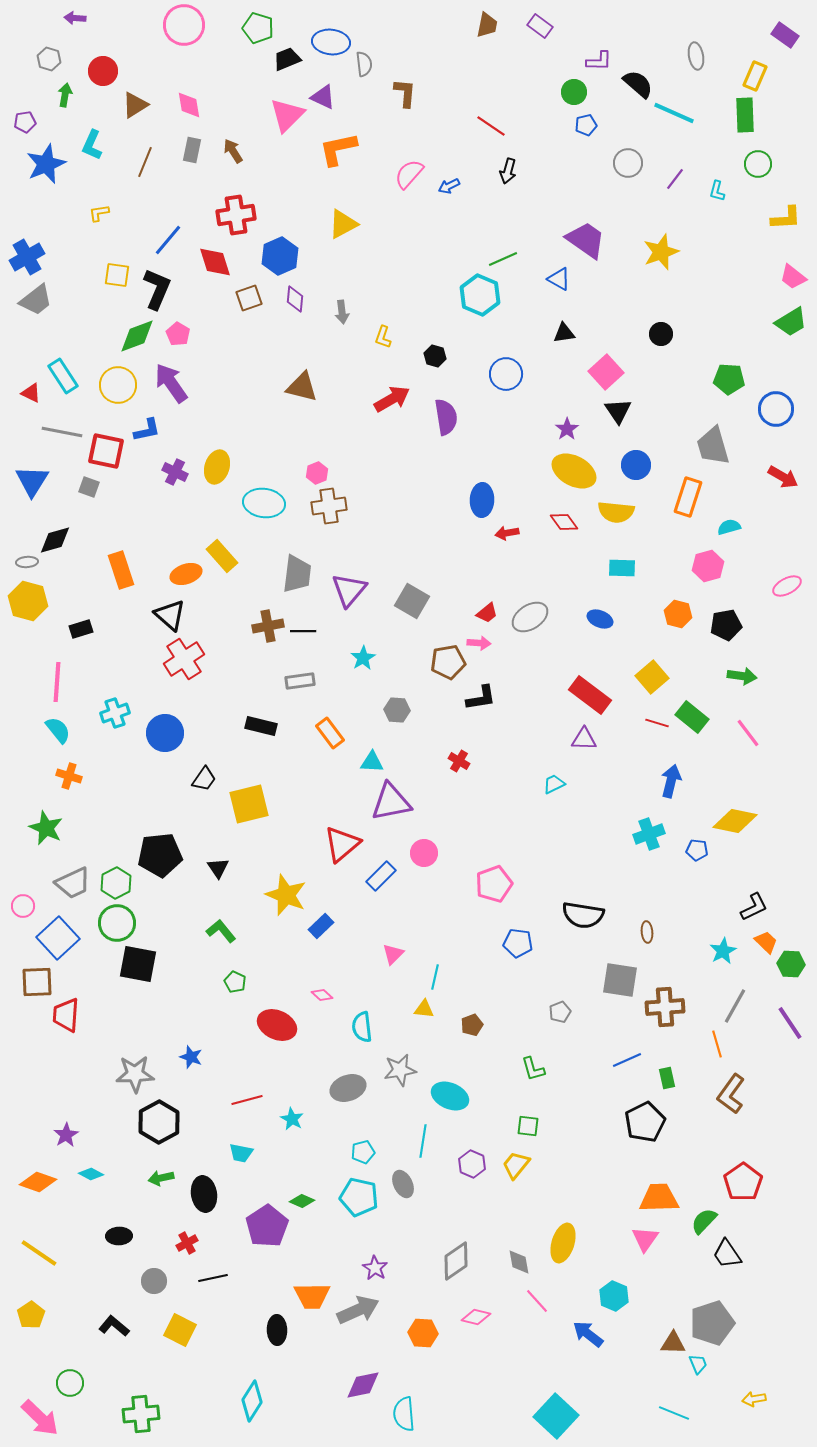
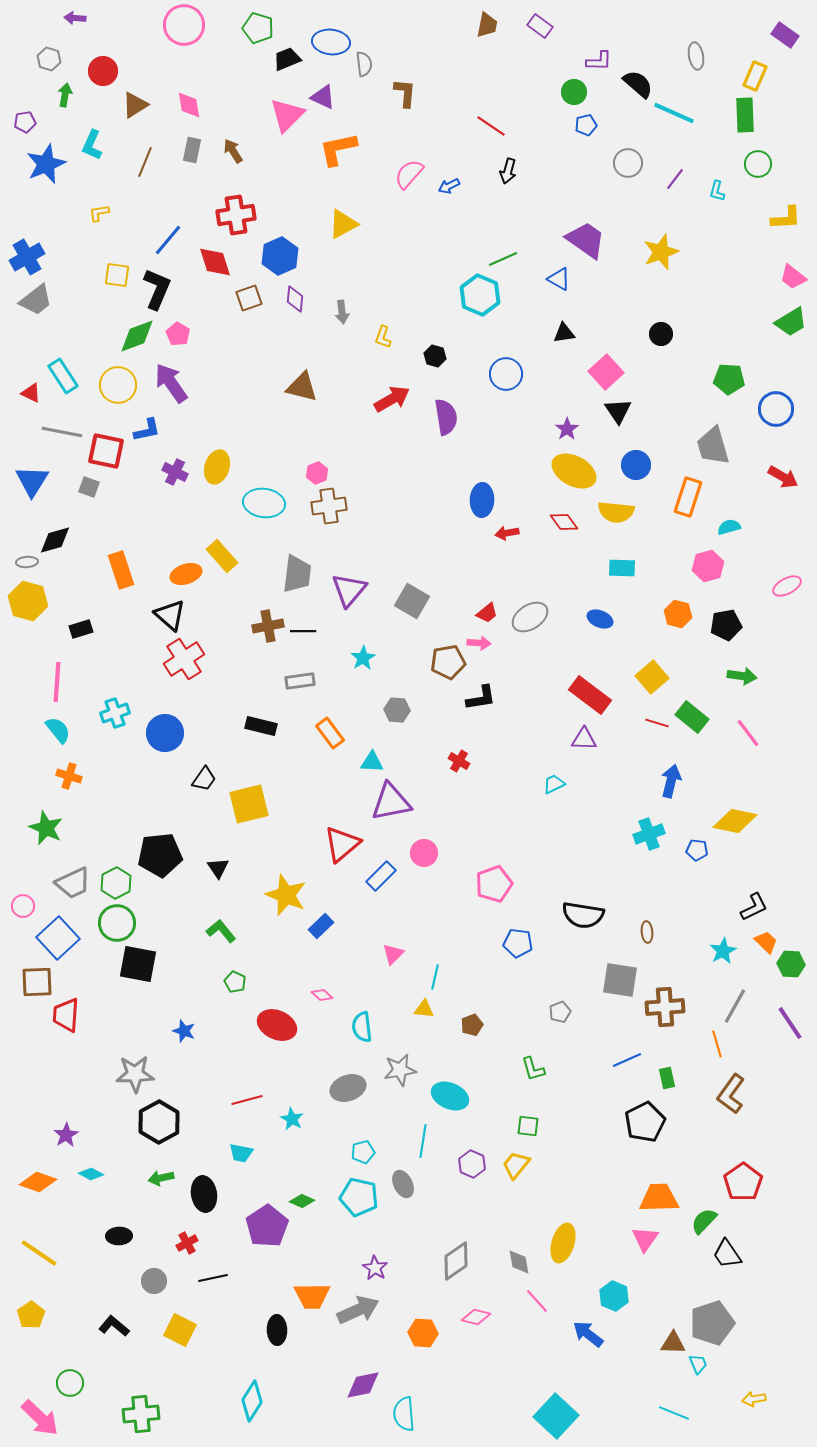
blue star at (191, 1057): moved 7 px left, 26 px up
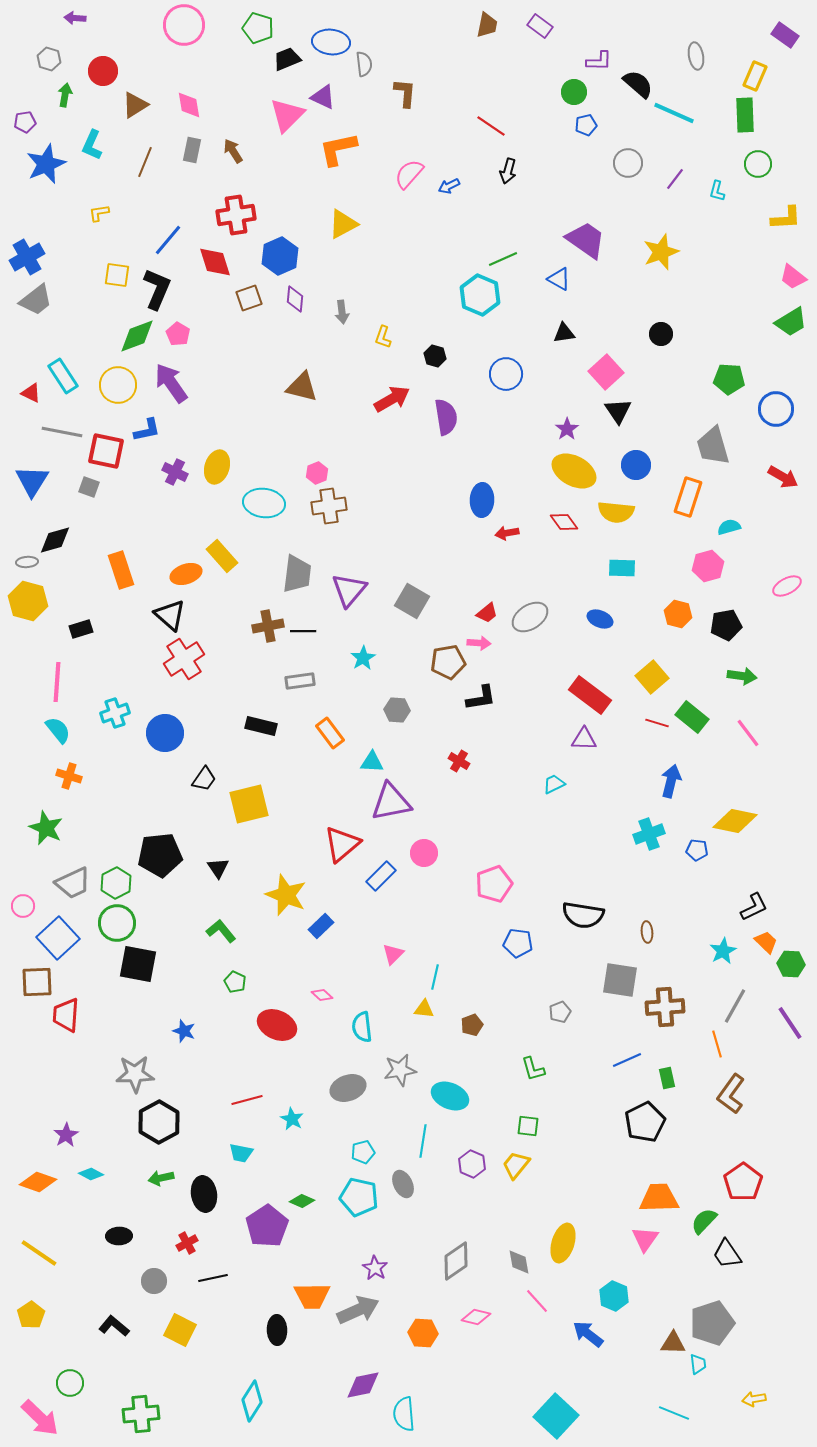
cyan trapezoid at (698, 1364): rotated 15 degrees clockwise
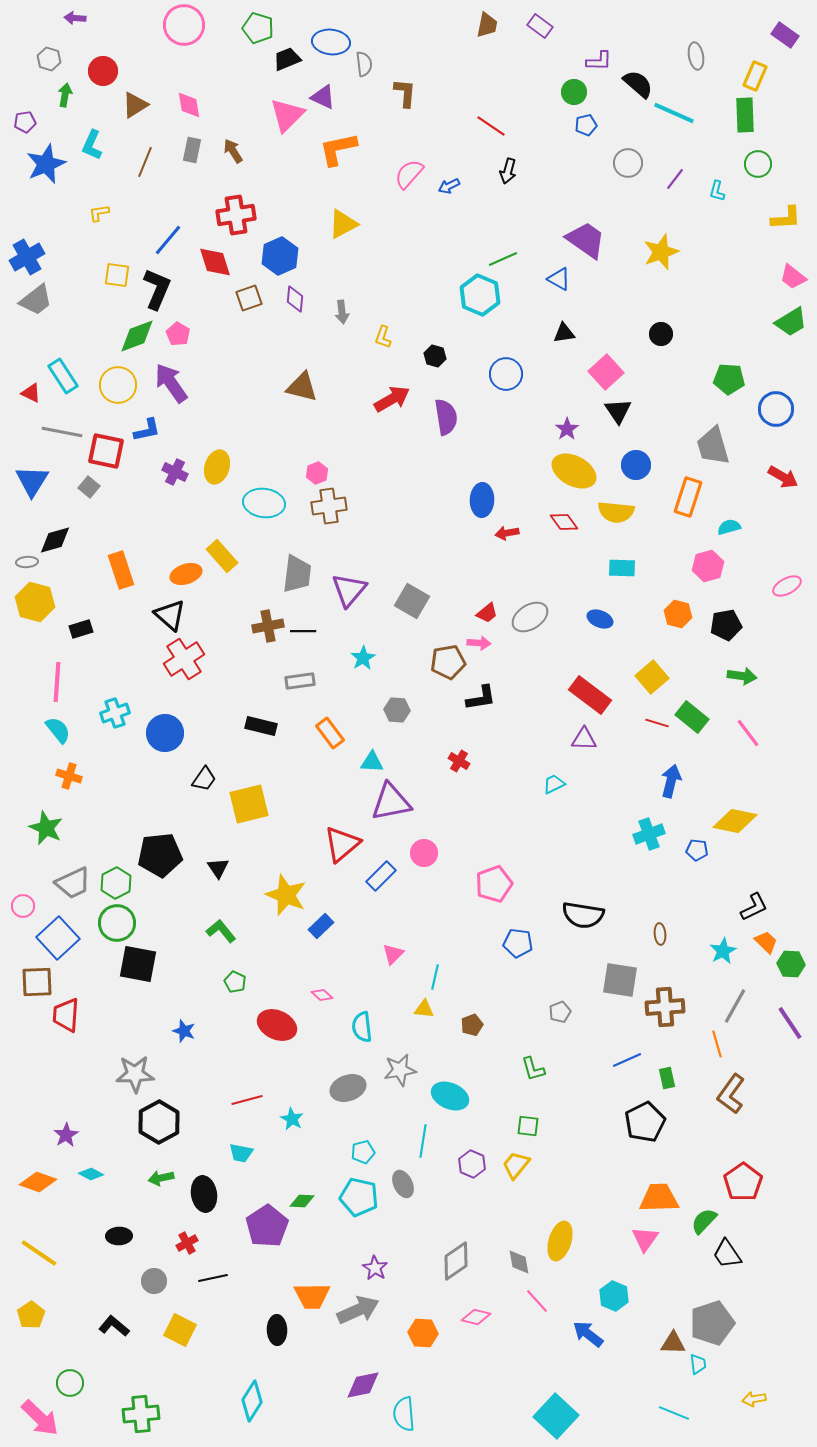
gray square at (89, 487): rotated 20 degrees clockwise
yellow hexagon at (28, 601): moved 7 px right, 1 px down
brown ellipse at (647, 932): moved 13 px right, 2 px down
green diamond at (302, 1201): rotated 20 degrees counterclockwise
yellow ellipse at (563, 1243): moved 3 px left, 2 px up
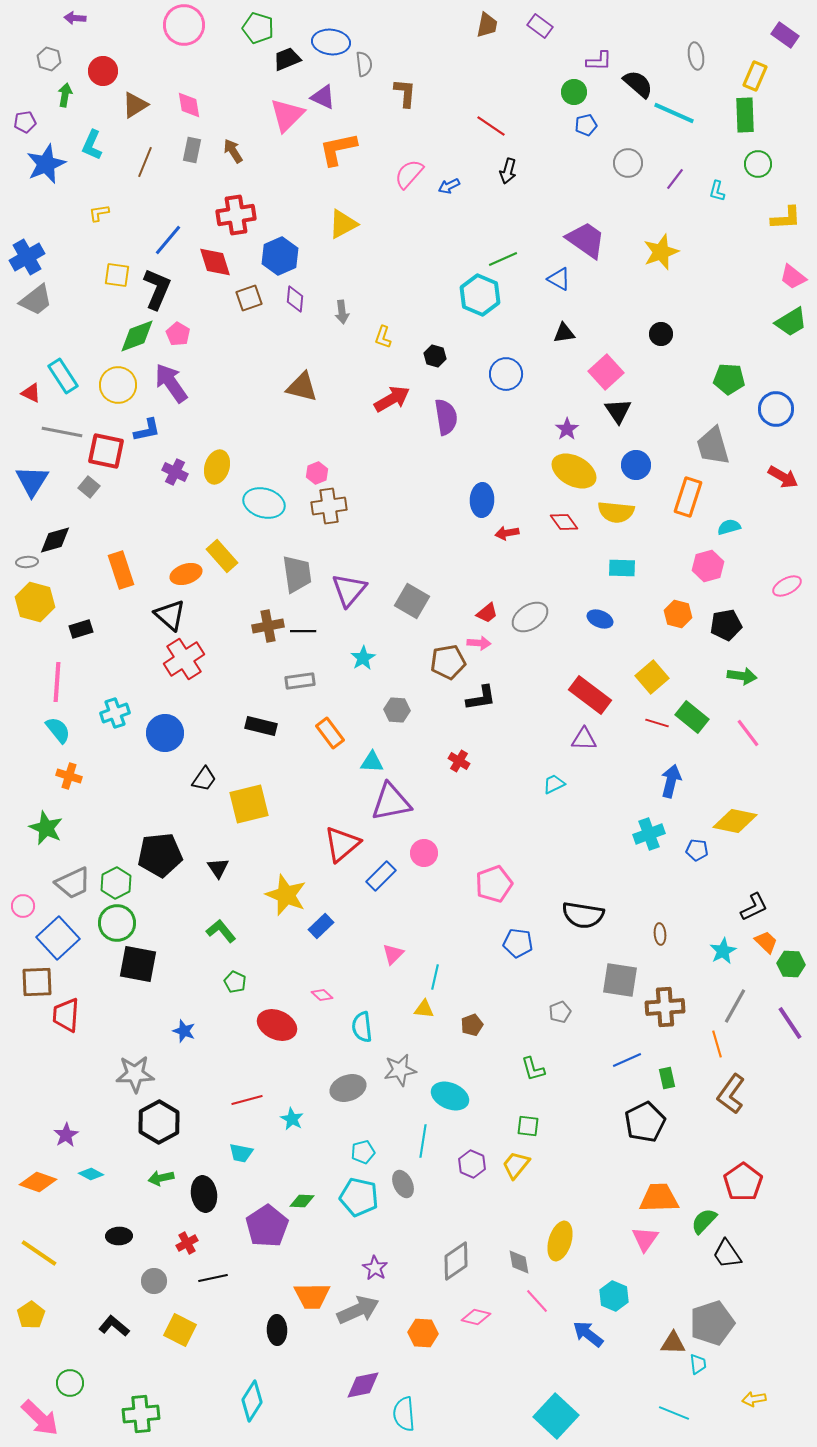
cyan ellipse at (264, 503): rotated 9 degrees clockwise
gray trapezoid at (297, 574): rotated 15 degrees counterclockwise
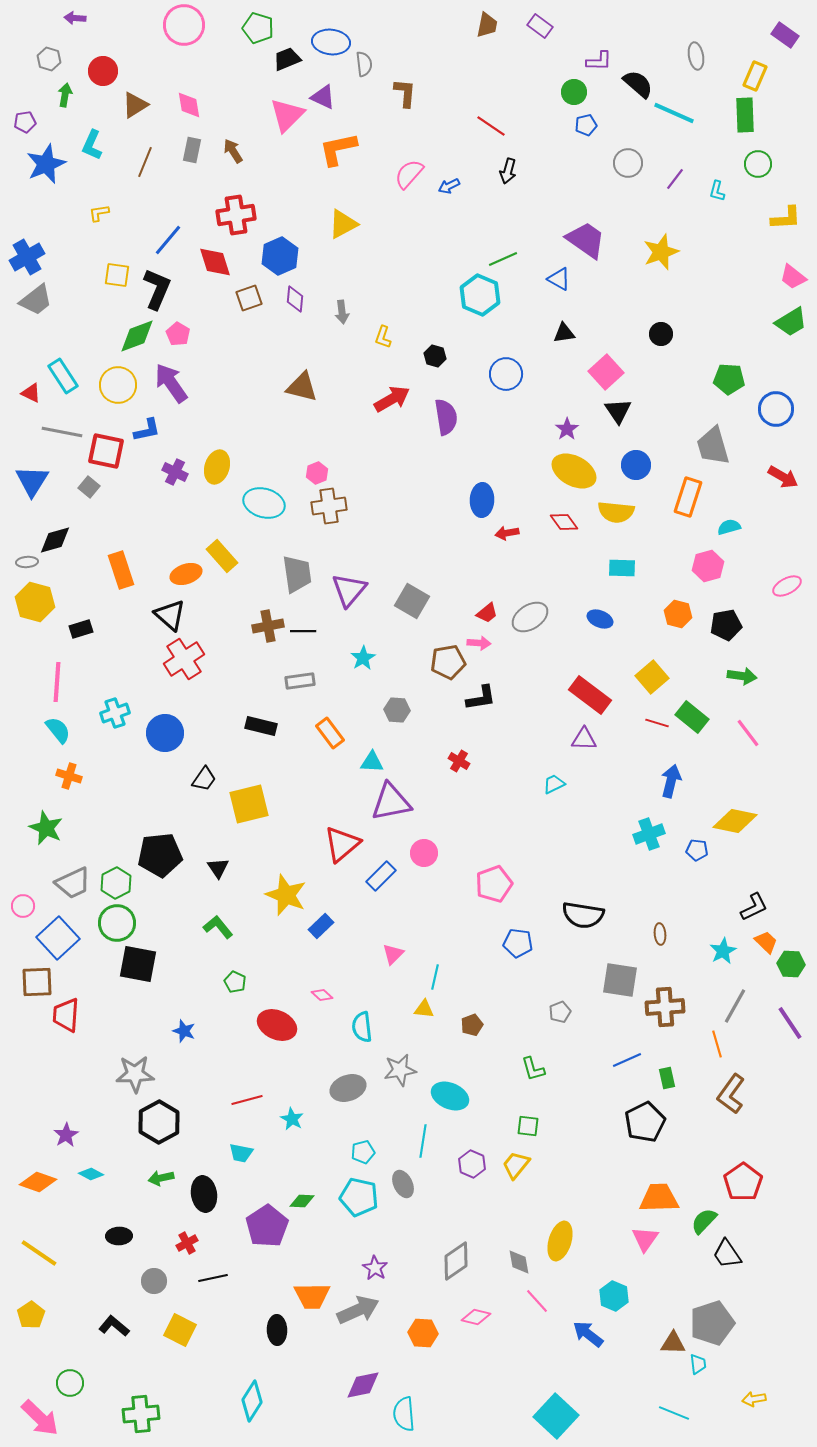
green L-shape at (221, 931): moved 3 px left, 4 px up
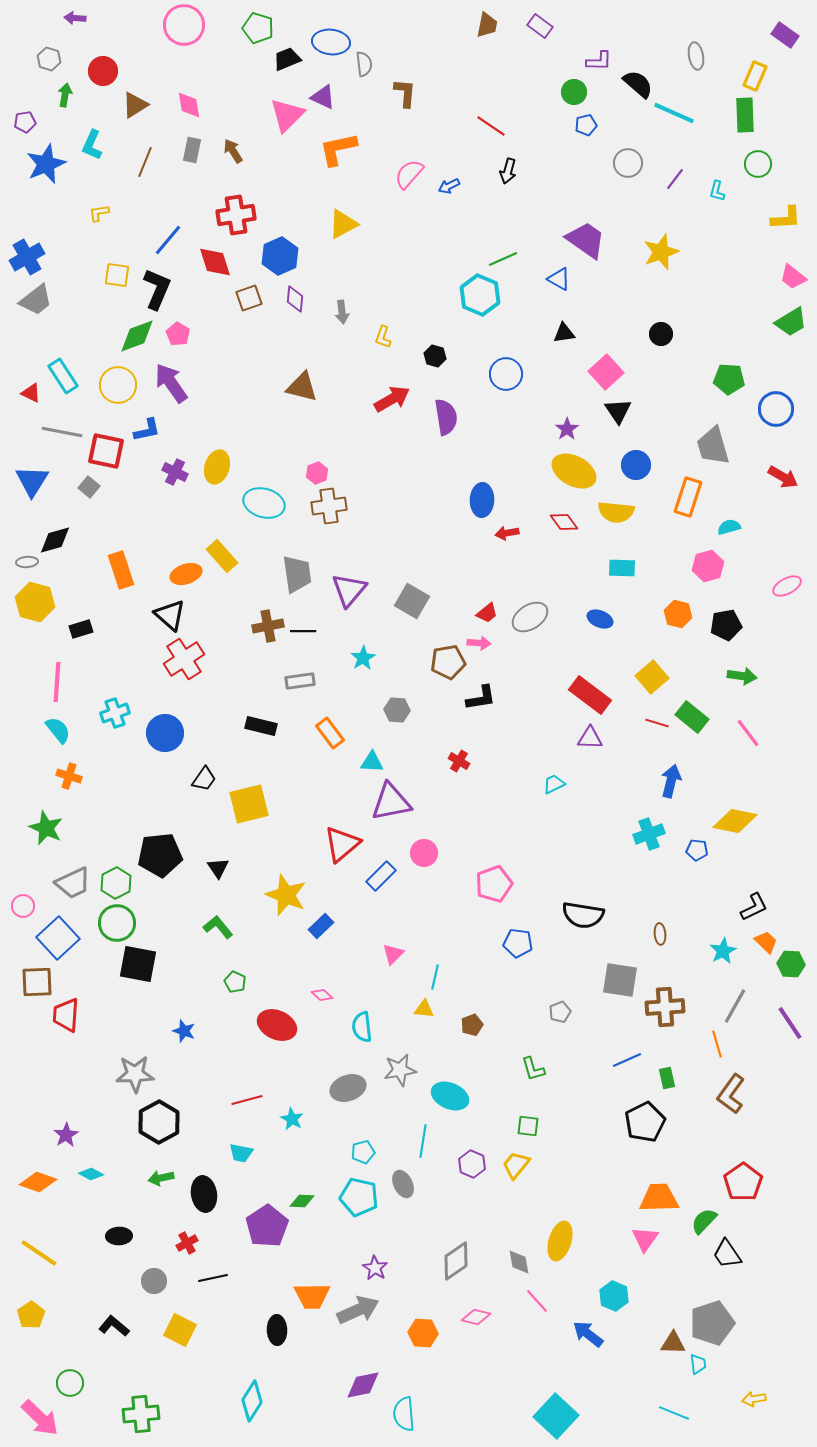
purple triangle at (584, 739): moved 6 px right, 1 px up
